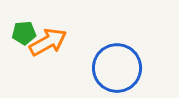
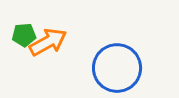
green pentagon: moved 2 px down
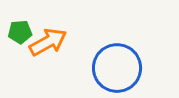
green pentagon: moved 4 px left, 3 px up
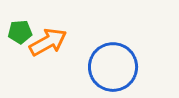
blue circle: moved 4 px left, 1 px up
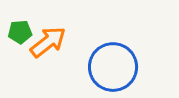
orange arrow: rotated 9 degrees counterclockwise
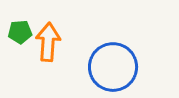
orange arrow: rotated 48 degrees counterclockwise
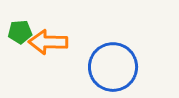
orange arrow: rotated 93 degrees counterclockwise
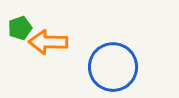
green pentagon: moved 4 px up; rotated 15 degrees counterclockwise
